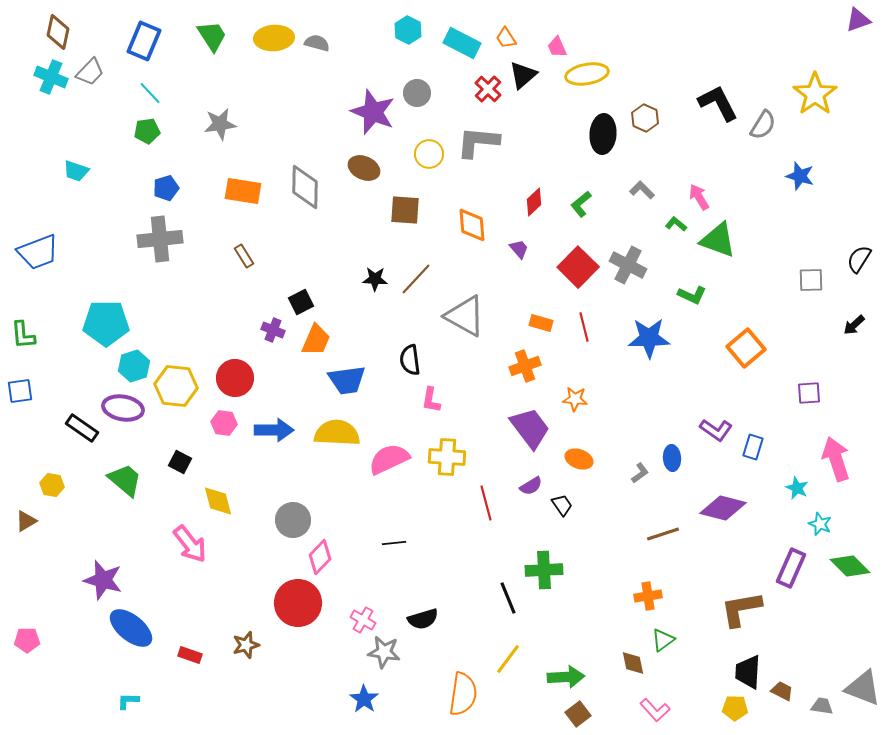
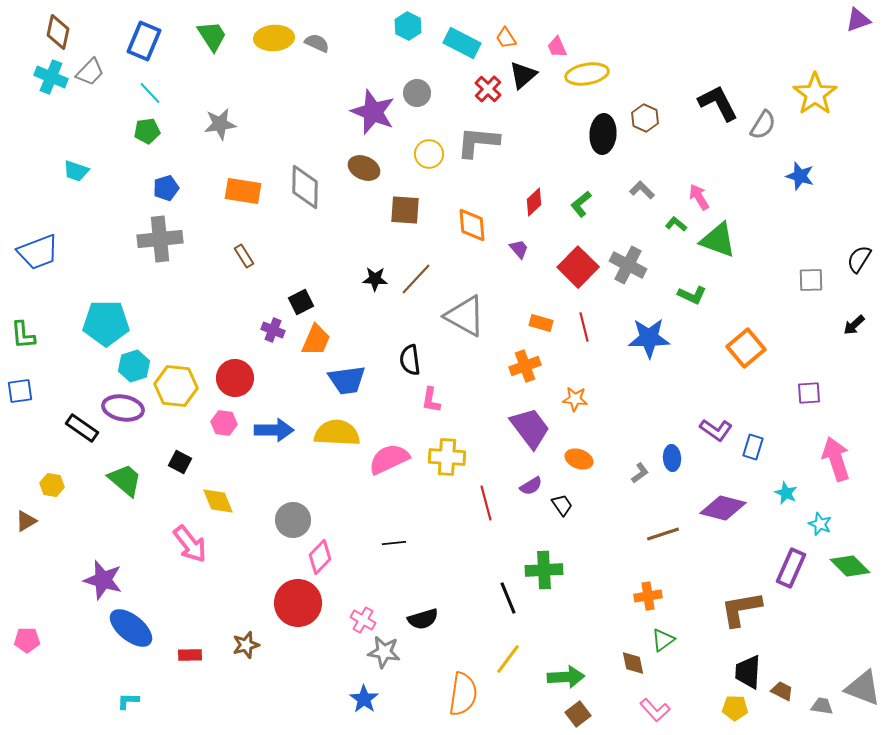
cyan hexagon at (408, 30): moved 4 px up
gray semicircle at (317, 43): rotated 10 degrees clockwise
cyan star at (797, 488): moved 11 px left, 5 px down
yellow diamond at (218, 501): rotated 8 degrees counterclockwise
red rectangle at (190, 655): rotated 20 degrees counterclockwise
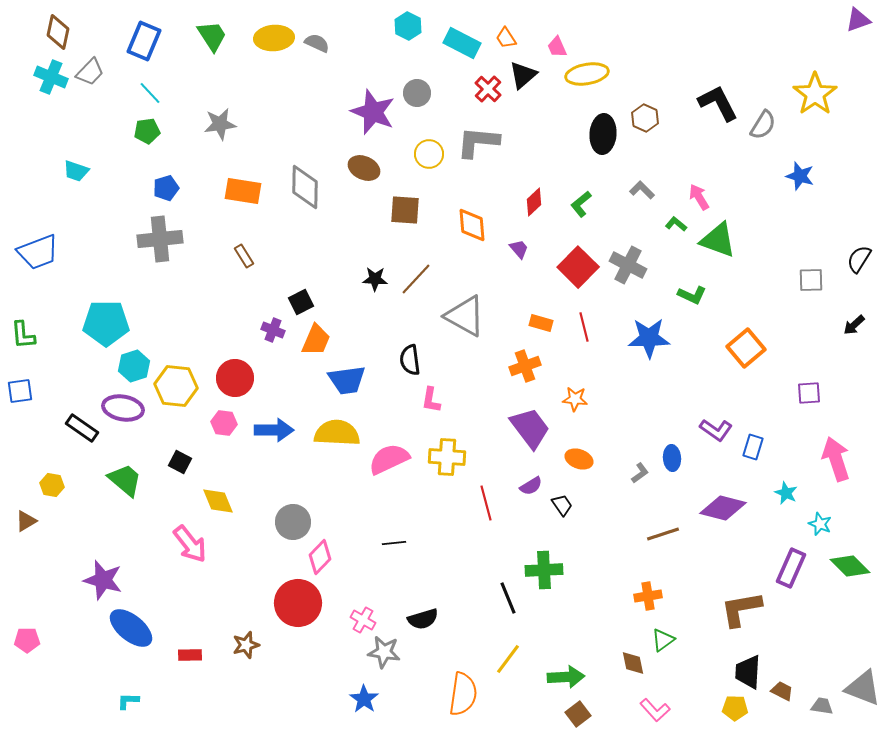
gray circle at (293, 520): moved 2 px down
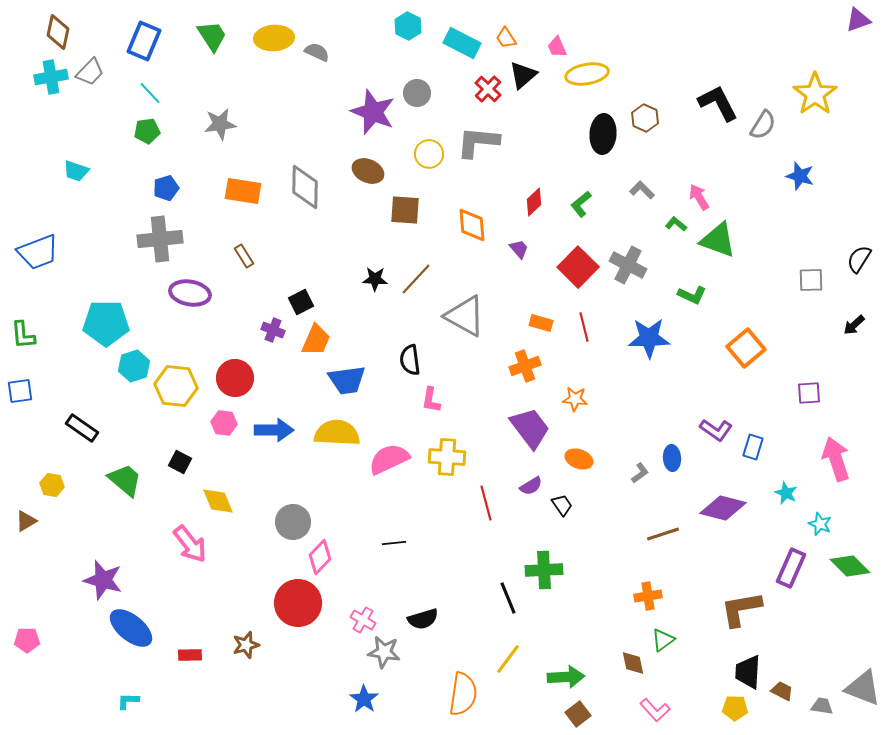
gray semicircle at (317, 43): moved 9 px down
cyan cross at (51, 77): rotated 32 degrees counterclockwise
brown ellipse at (364, 168): moved 4 px right, 3 px down
purple ellipse at (123, 408): moved 67 px right, 115 px up
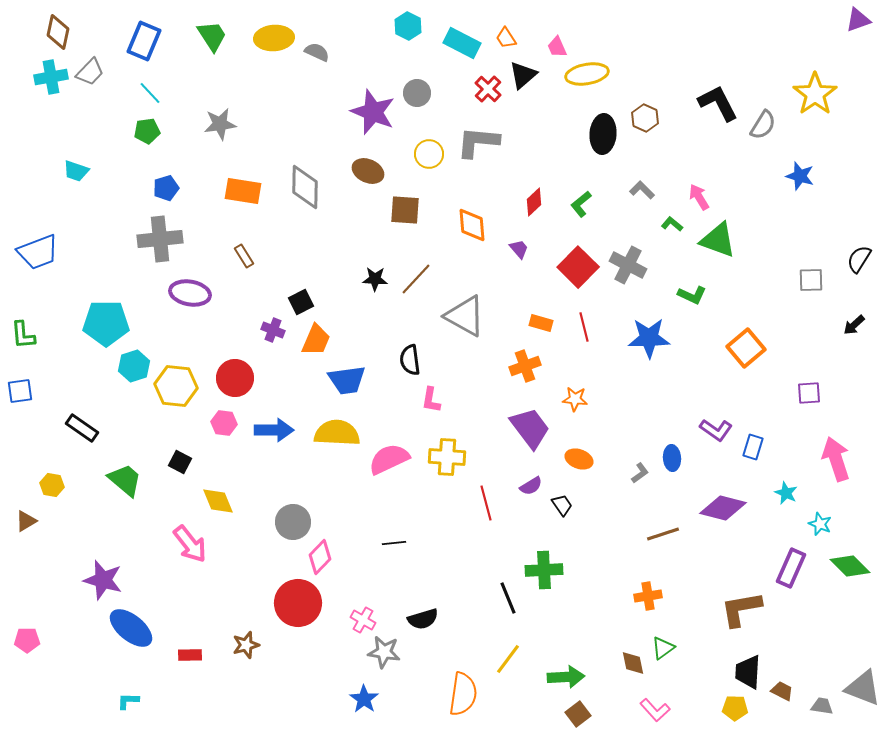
green L-shape at (676, 224): moved 4 px left
green triangle at (663, 640): moved 8 px down
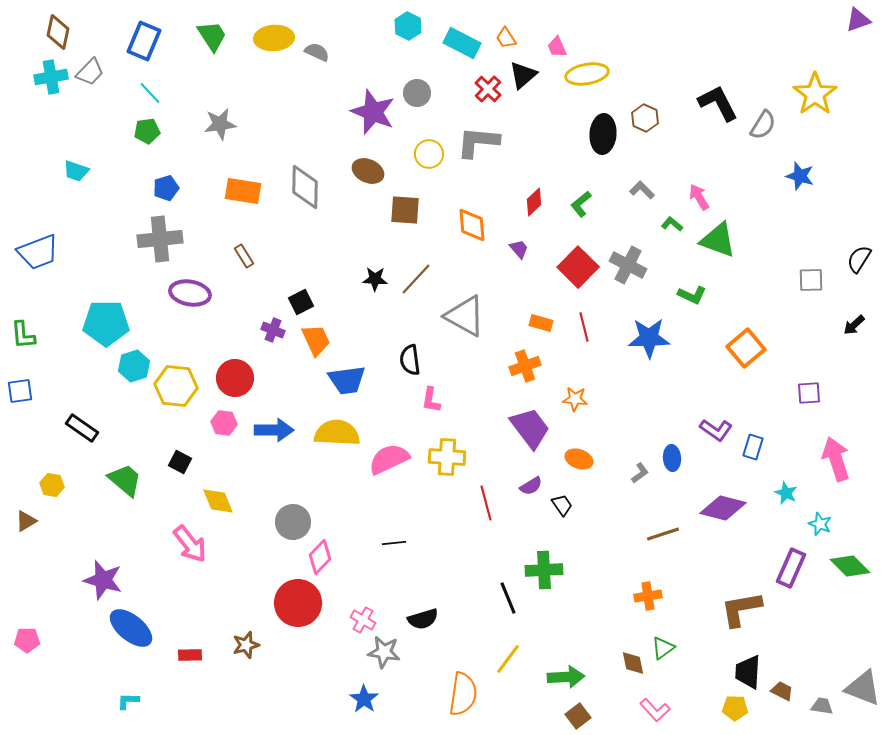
orange trapezoid at (316, 340): rotated 48 degrees counterclockwise
brown square at (578, 714): moved 2 px down
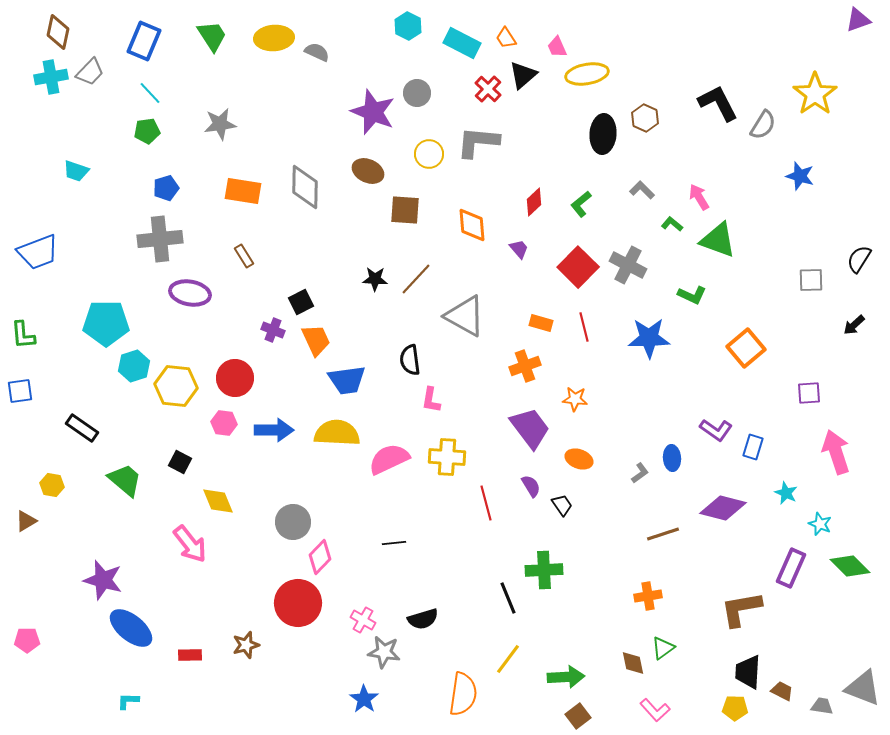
pink arrow at (836, 459): moved 7 px up
purple semicircle at (531, 486): rotated 90 degrees counterclockwise
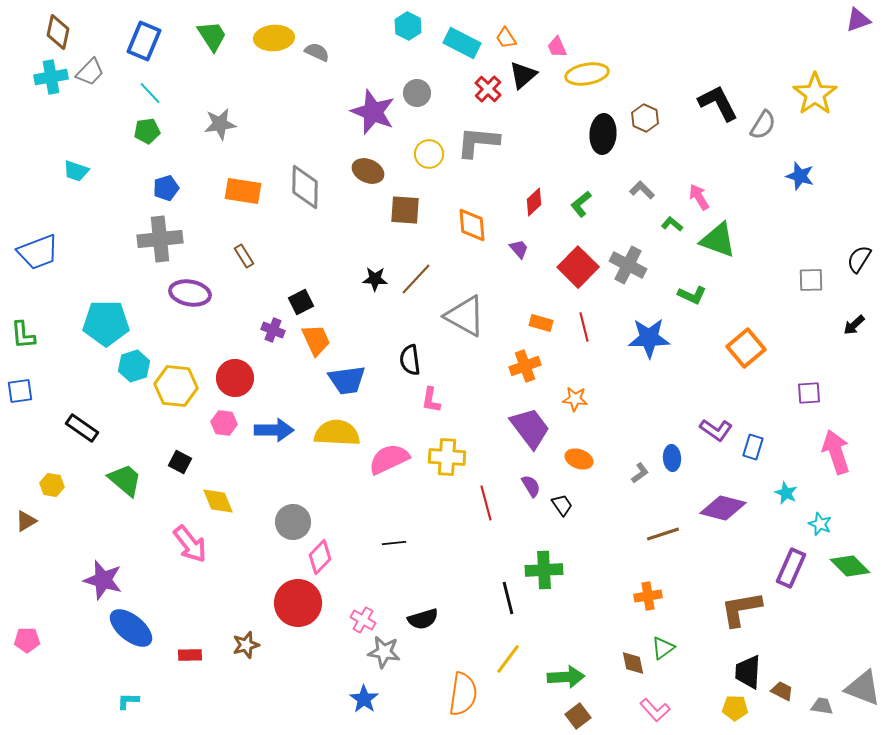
black line at (508, 598): rotated 8 degrees clockwise
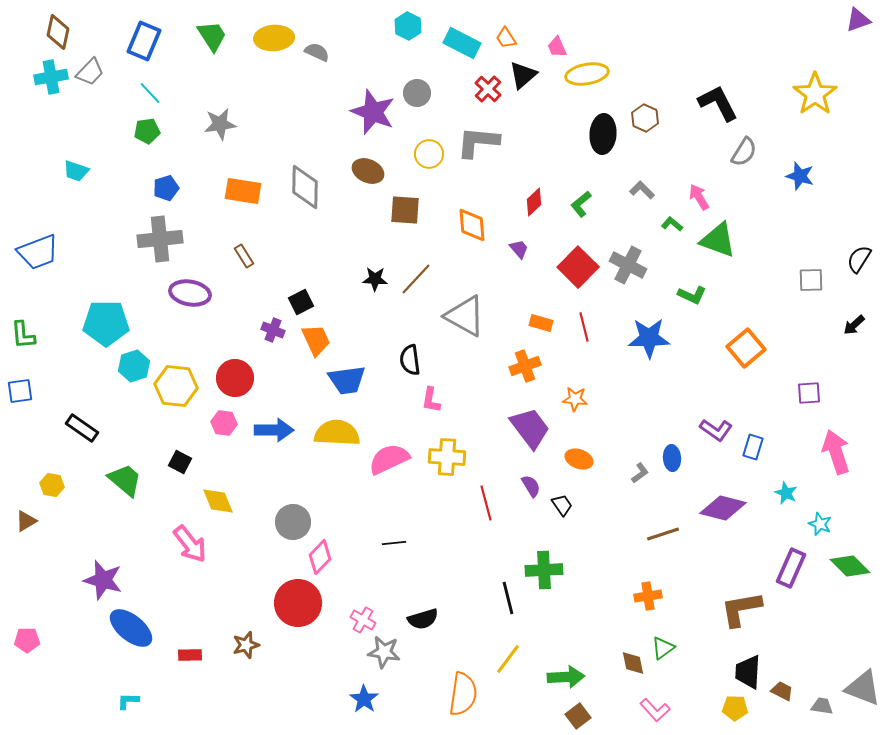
gray semicircle at (763, 125): moved 19 px left, 27 px down
